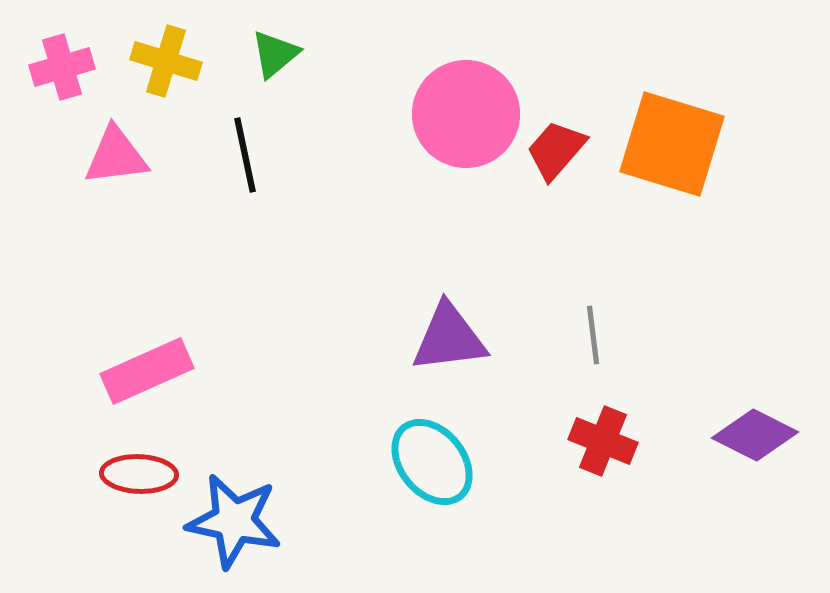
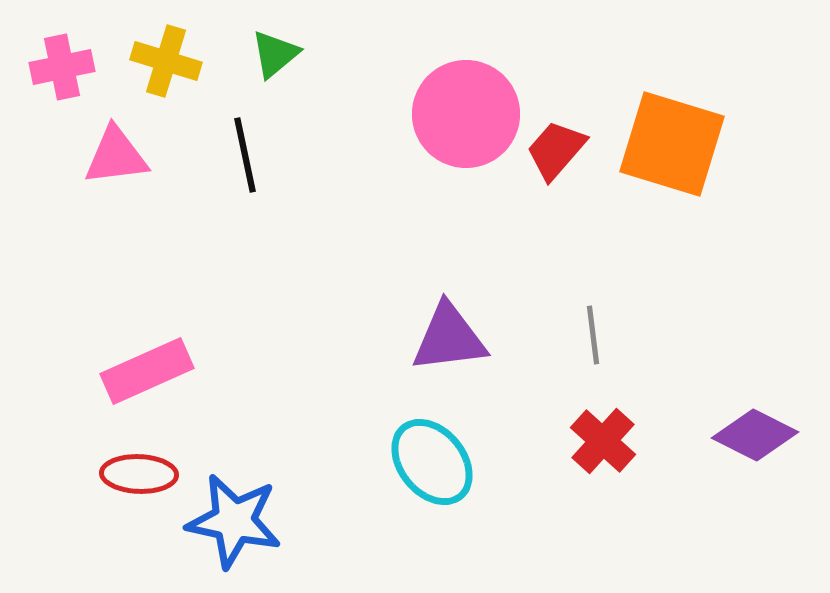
pink cross: rotated 4 degrees clockwise
red cross: rotated 20 degrees clockwise
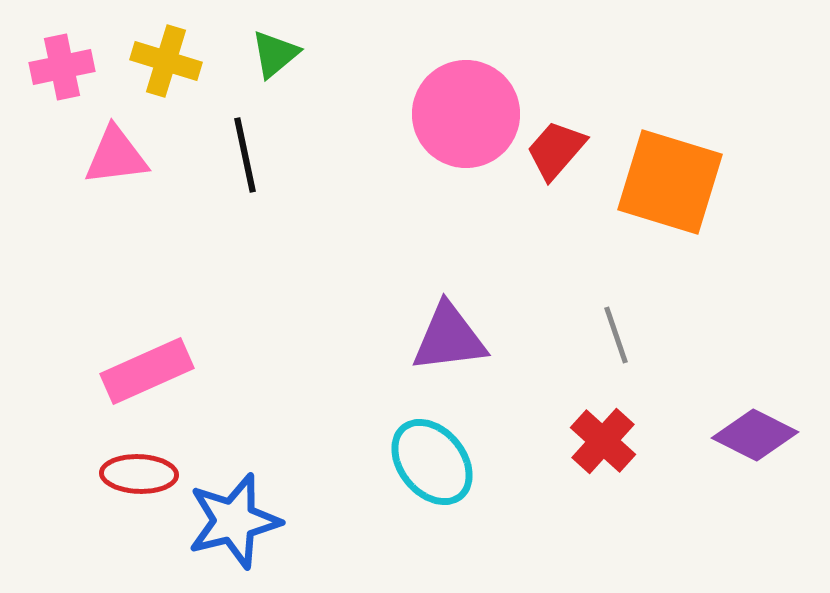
orange square: moved 2 px left, 38 px down
gray line: moved 23 px right; rotated 12 degrees counterclockwise
blue star: rotated 26 degrees counterclockwise
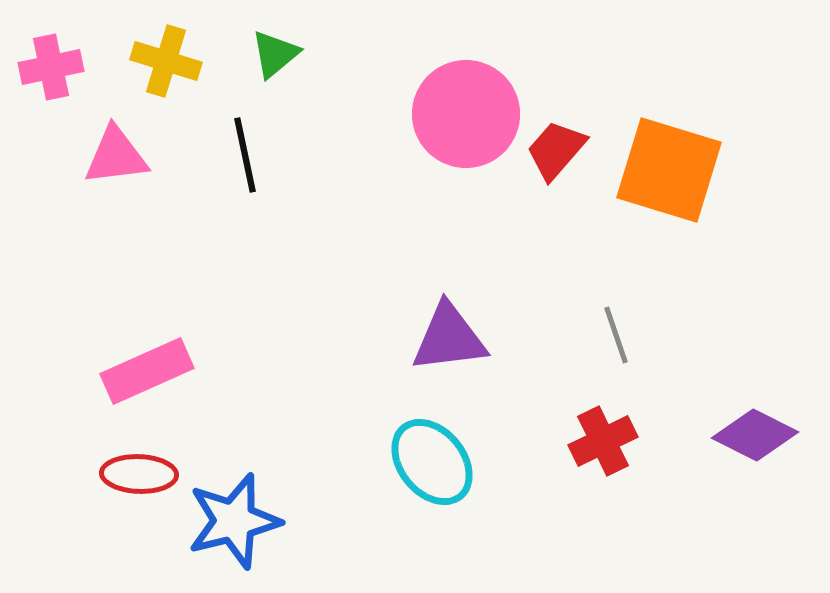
pink cross: moved 11 px left
orange square: moved 1 px left, 12 px up
red cross: rotated 22 degrees clockwise
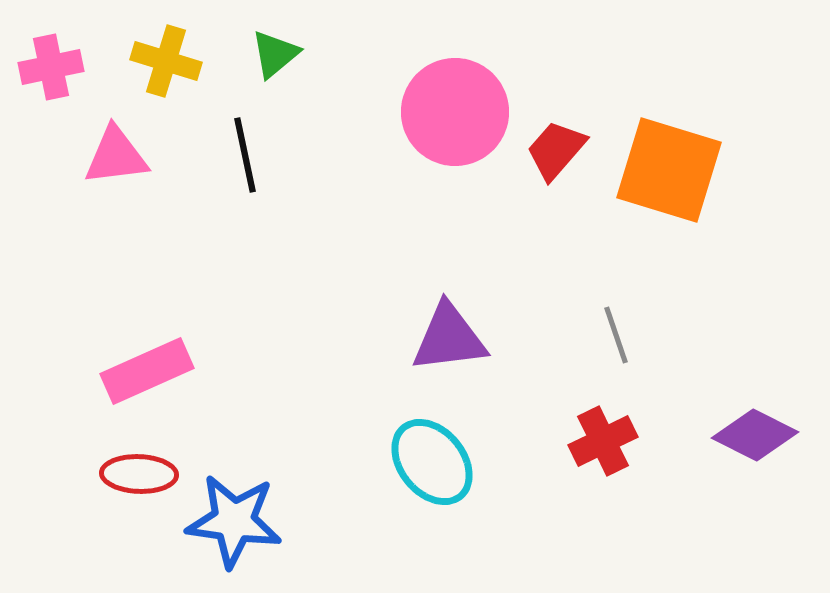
pink circle: moved 11 px left, 2 px up
blue star: rotated 22 degrees clockwise
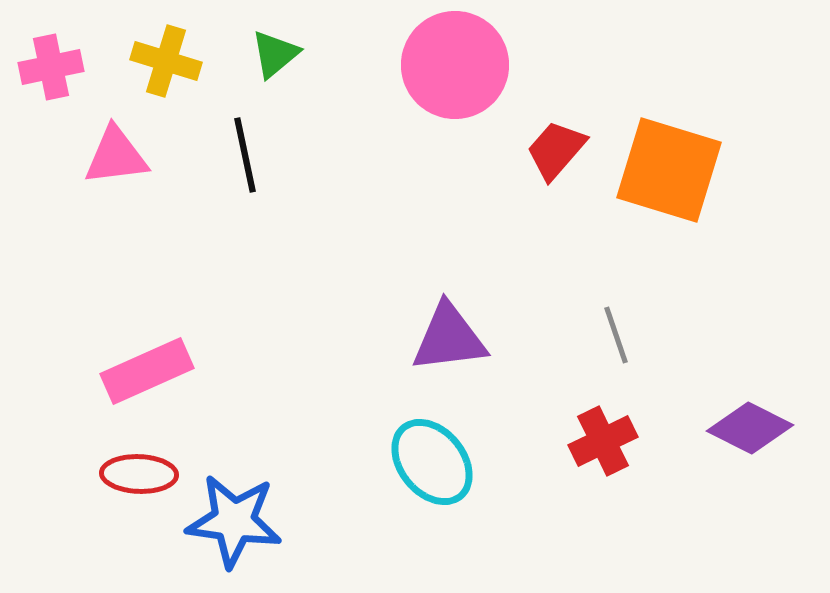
pink circle: moved 47 px up
purple diamond: moved 5 px left, 7 px up
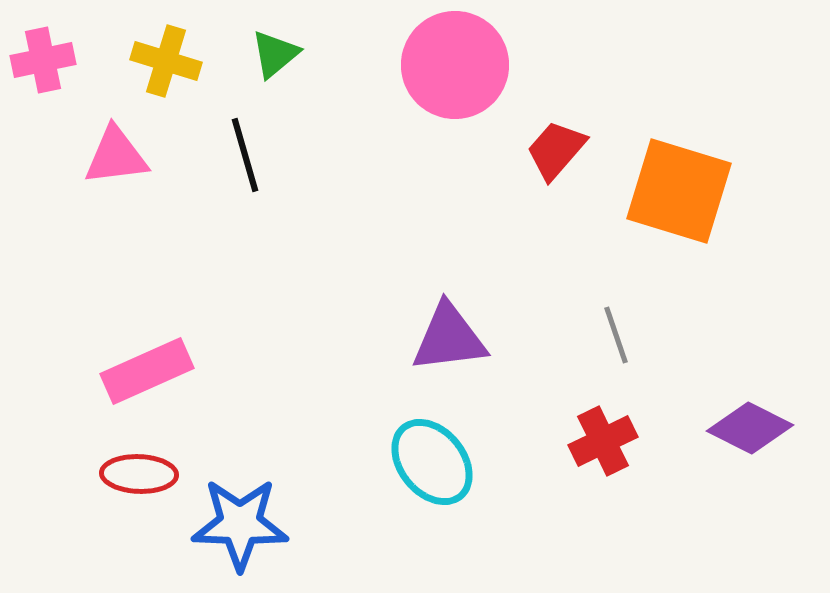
pink cross: moved 8 px left, 7 px up
black line: rotated 4 degrees counterclockwise
orange square: moved 10 px right, 21 px down
blue star: moved 6 px right, 3 px down; rotated 6 degrees counterclockwise
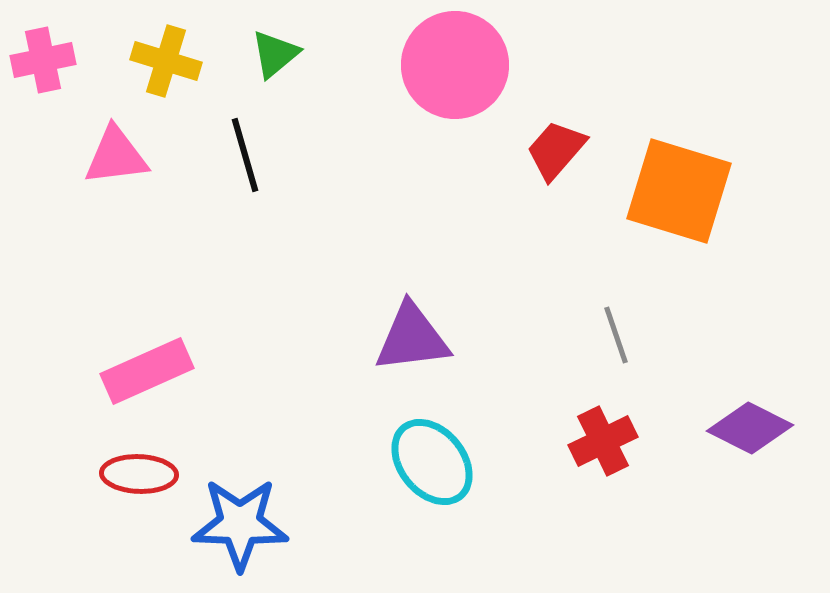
purple triangle: moved 37 px left
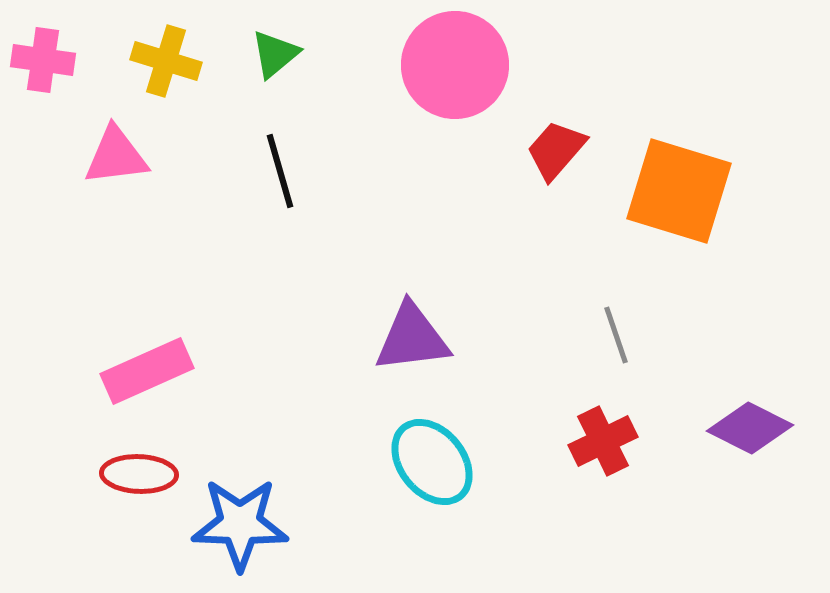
pink cross: rotated 20 degrees clockwise
black line: moved 35 px right, 16 px down
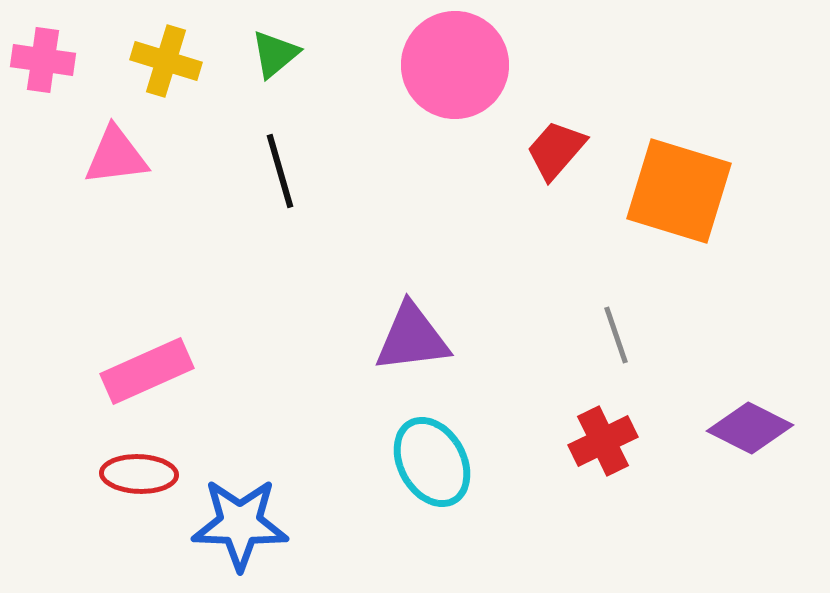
cyan ellipse: rotated 10 degrees clockwise
